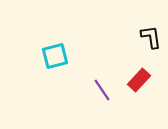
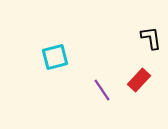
black L-shape: moved 1 px down
cyan square: moved 1 px down
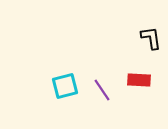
cyan square: moved 10 px right, 29 px down
red rectangle: rotated 50 degrees clockwise
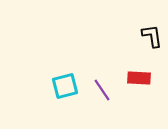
black L-shape: moved 1 px right, 2 px up
red rectangle: moved 2 px up
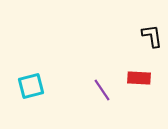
cyan square: moved 34 px left
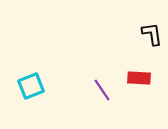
black L-shape: moved 2 px up
cyan square: rotated 8 degrees counterclockwise
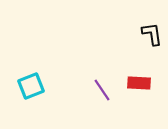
red rectangle: moved 5 px down
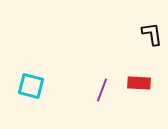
cyan square: rotated 36 degrees clockwise
purple line: rotated 55 degrees clockwise
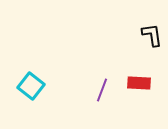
black L-shape: moved 1 px down
cyan square: rotated 24 degrees clockwise
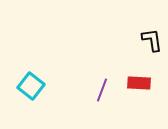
black L-shape: moved 5 px down
